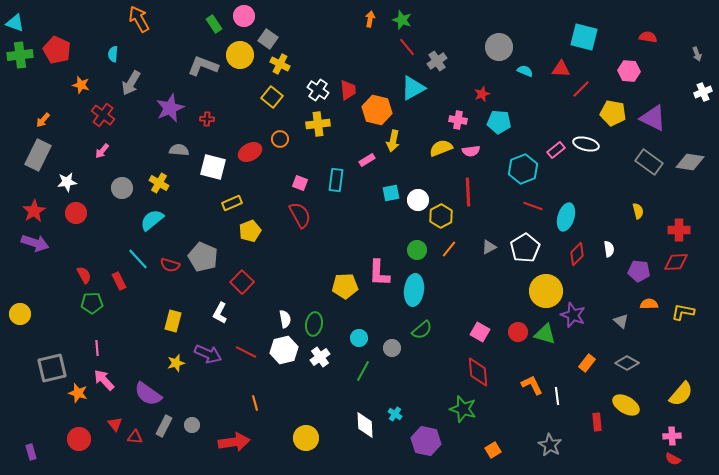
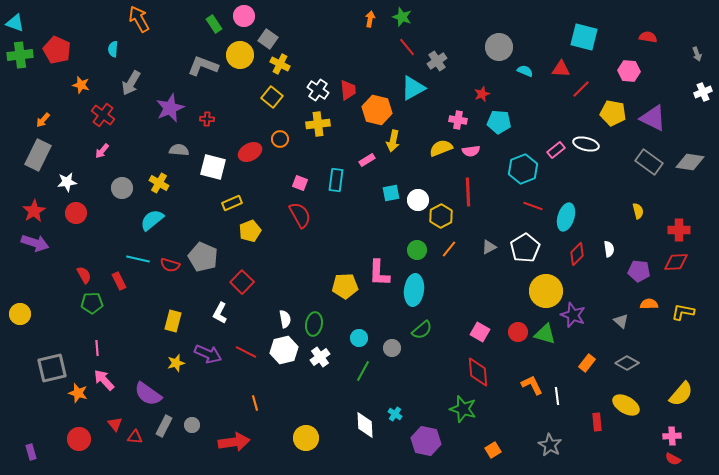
green star at (402, 20): moved 3 px up
cyan semicircle at (113, 54): moved 5 px up
cyan line at (138, 259): rotated 35 degrees counterclockwise
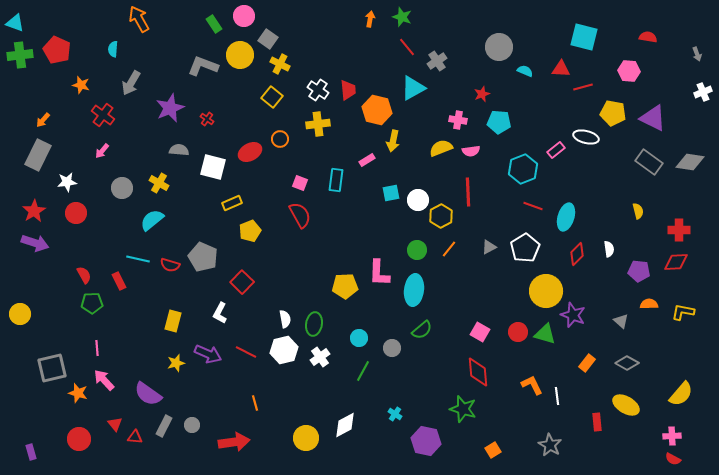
red line at (581, 89): moved 2 px right, 2 px up; rotated 30 degrees clockwise
red cross at (207, 119): rotated 32 degrees clockwise
white ellipse at (586, 144): moved 7 px up
white diamond at (365, 425): moved 20 px left; rotated 64 degrees clockwise
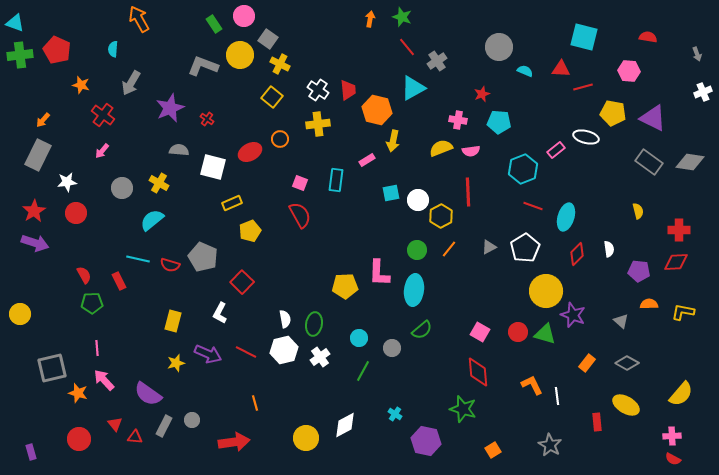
gray circle at (192, 425): moved 5 px up
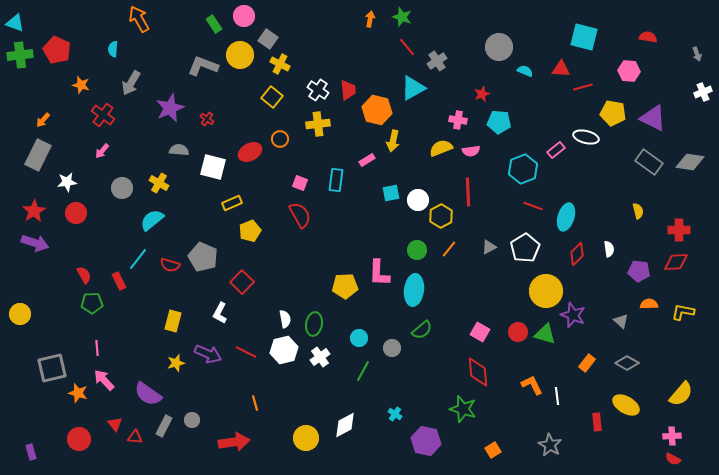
cyan line at (138, 259): rotated 65 degrees counterclockwise
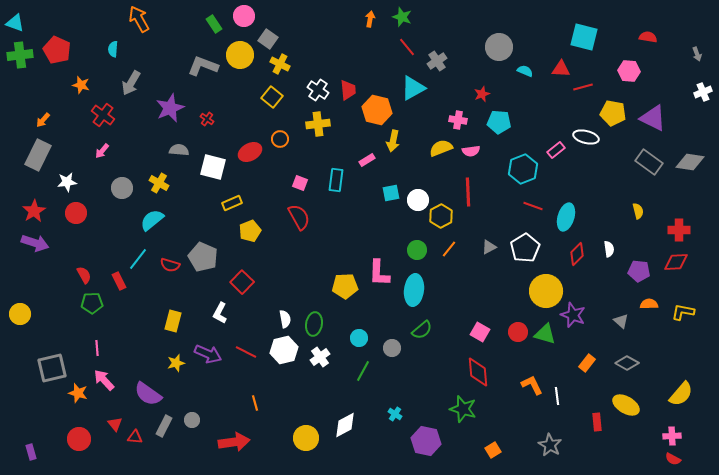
red semicircle at (300, 215): moved 1 px left, 2 px down
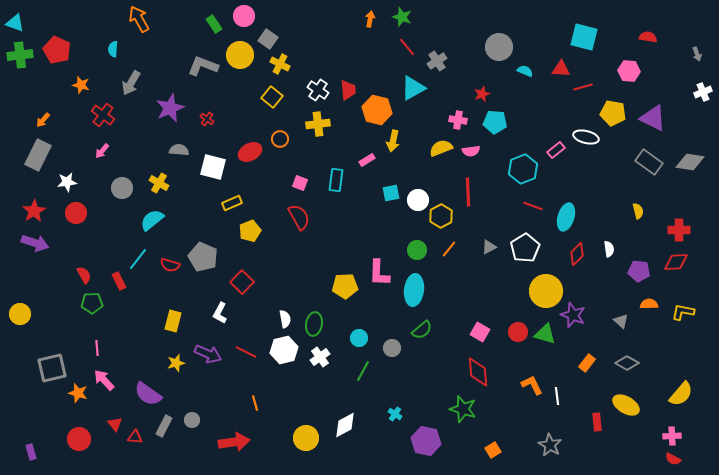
cyan pentagon at (499, 122): moved 4 px left
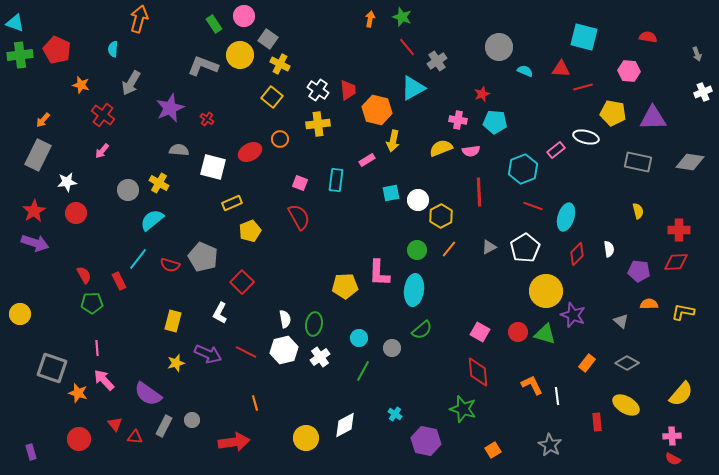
orange arrow at (139, 19): rotated 44 degrees clockwise
purple triangle at (653, 118): rotated 28 degrees counterclockwise
gray rectangle at (649, 162): moved 11 px left; rotated 24 degrees counterclockwise
gray circle at (122, 188): moved 6 px right, 2 px down
red line at (468, 192): moved 11 px right
gray square at (52, 368): rotated 32 degrees clockwise
